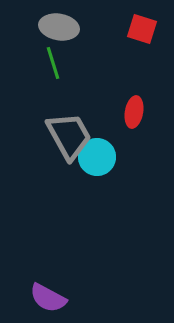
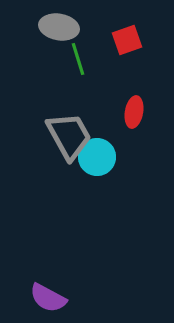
red square: moved 15 px left, 11 px down; rotated 36 degrees counterclockwise
green line: moved 25 px right, 4 px up
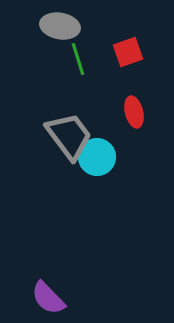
gray ellipse: moved 1 px right, 1 px up
red square: moved 1 px right, 12 px down
red ellipse: rotated 24 degrees counterclockwise
gray trapezoid: rotated 8 degrees counterclockwise
purple semicircle: rotated 18 degrees clockwise
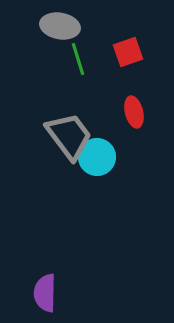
purple semicircle: moved 3 px left, 5 px up; rotated 45 degrees clockwise
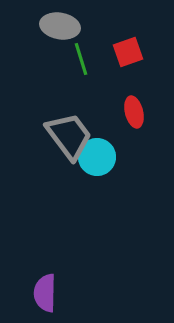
green line: moved 3 px right
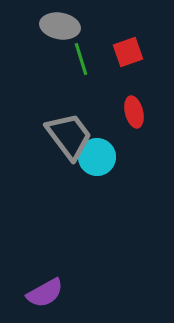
purple semicircle: rotated 120 degrees counterclockwise
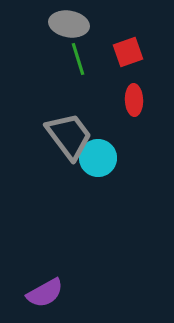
gray ellipse: moved 9 px right, 2 px up
green line: moved 3 px left
red ellipse: moved 12 px up; rotated 12 degrees clockwise
cyan circle: moved 1 px right, 1 px down
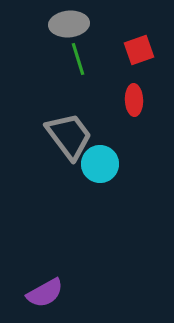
gray ellipse: rotated 15 degrees counterclockwise
red square: moved 11 px right, 2 px up
cyan circle: moved 2 px right, 6 px down
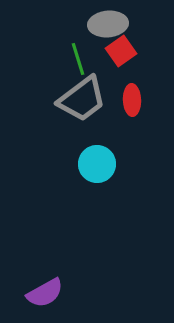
gray ellipse: moved 39 px right
red square: moved 18 px left, 1 px down; rotated 16 degrees counterclockwise
red ellipse: moved 2 px left
gray trapezoid: moved 13 px right, 37 px up; rotated 90 degrees clockwise
cyan circle: moved 3 px left
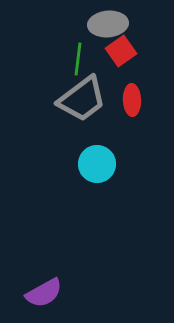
green line: rotated 24 degrees clockwise
purple semicircle: moved 1 px left
